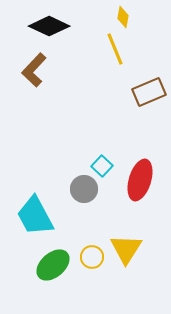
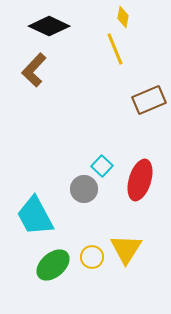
brown rectangle: moved 8 px down
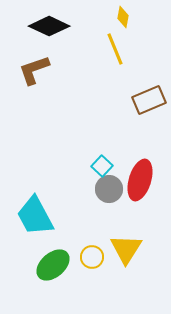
brown L-shape: rotated 28 degrees clockwise
gray circle: moved 25 px right
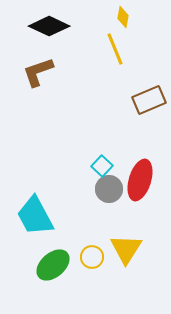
brown L-shape: moved 4 px right, 2 px down
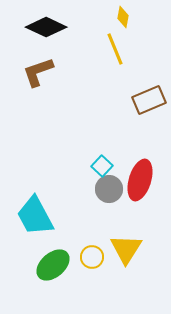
black diamond: moved 3 px left, 1 px down
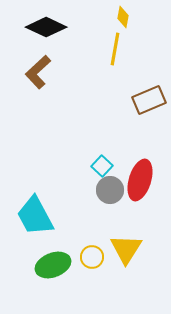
yellow line: rotated 32 degrees clockwise
brown L-shape: rotated 24 degrees counterclockwise
gray circle: moved 1 px right, 1 px down
green ellipse: rotated 20 degrees clockwise
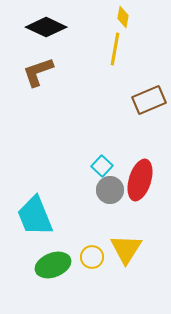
brown L-shape: rotated 24 degrees clockwise
cyan trapezoid: rotated 6 degrees clockwise
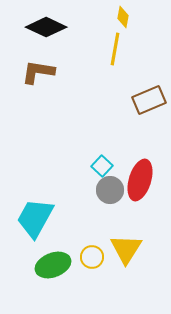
brown L-shape: rotated 28 degrees clockwise
cyan trapezoid: moved 2 px down; rotated 51 degrees clockwise
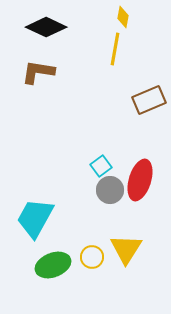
cyan square: moved 1 px left; rotated 10 degrees clockwise
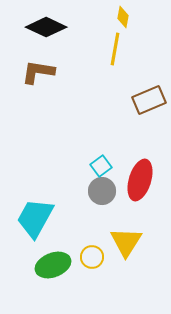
gray circle: moved 8 px left, 1 px down
yellow triangle: moved 7 px up
